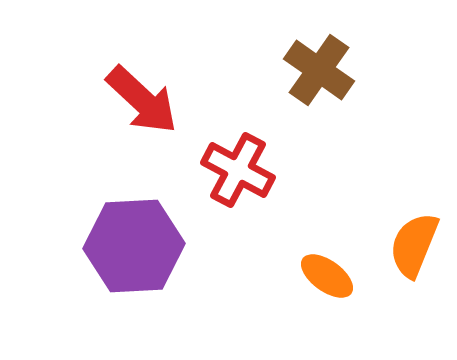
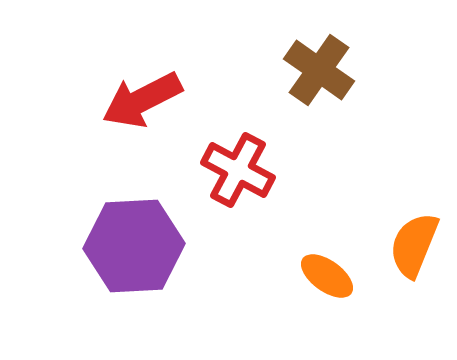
red arrow: rotated 110 degrees clockwise
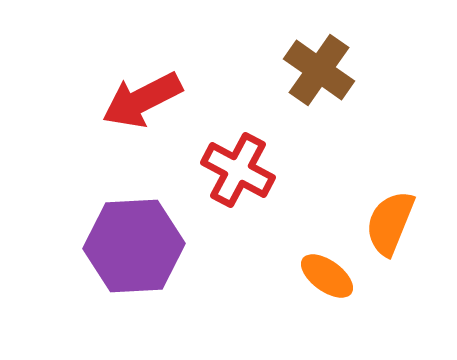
orange semicircle: moved 24 px left, 22 px up
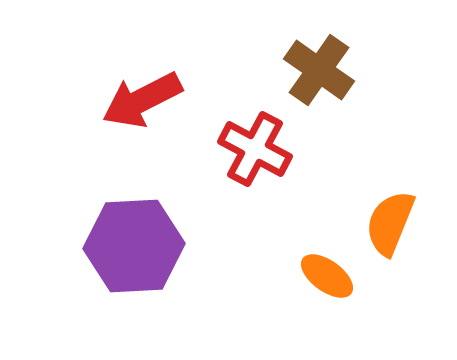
red cross: moved 17 px right, 21 px up
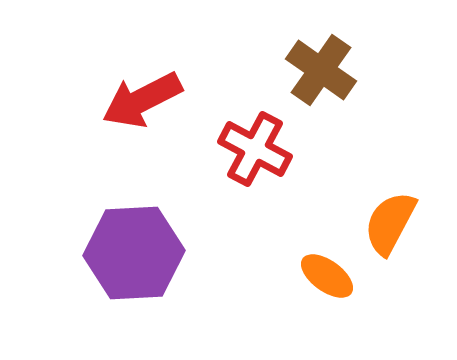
brown cross: moved 2 px right
orange semicircle: rotated 6 degrees clockwise
purple hexagon: moved 7 px down
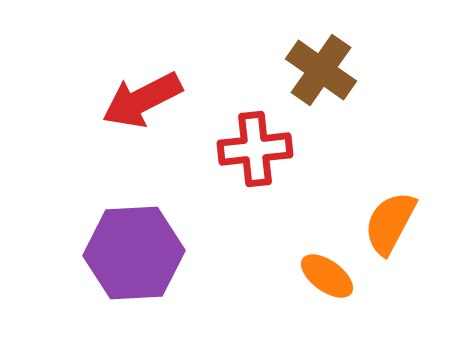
red cross: rotated 34 degrees counterclockwise
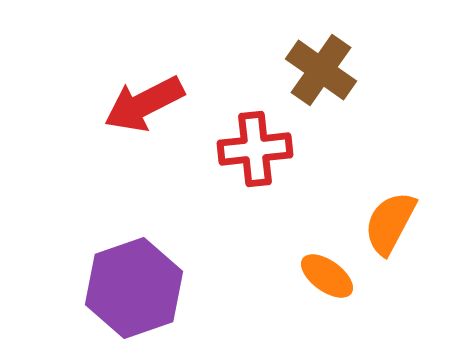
red arrow: moved 2 px right, 4 px down
purple hexagon: moved 35 px down; rotated 16 degrees counterclockwise
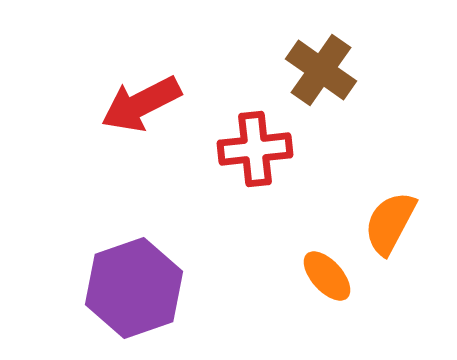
red arrow: moved 3 px left
orange ellipse: rotated 12 degrees clockwise
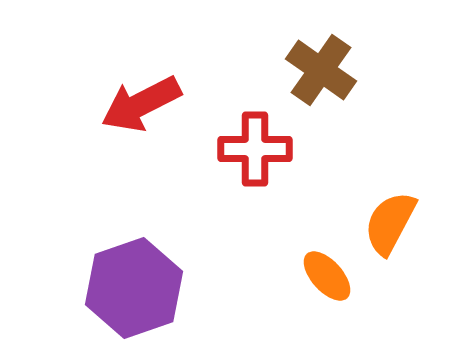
red cross: rotated 6 degrees clockwise
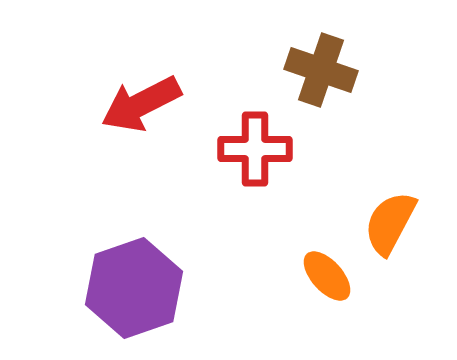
brown cross: rotated 16 degrees counterclockwise
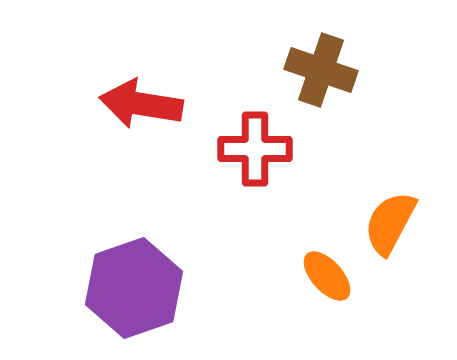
red arrow: rotated 36 degrees clockwise
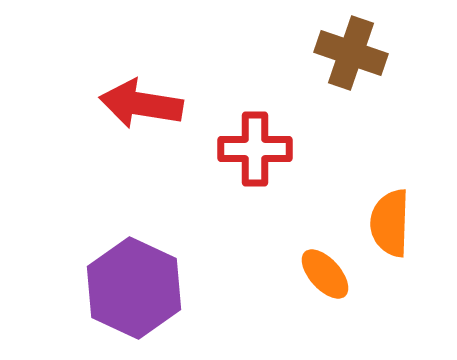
brown cross: moved 30 px right, 17 px up
orange semicircle: rotated 26 degrees counterclockwise
orange ellipse: moved 2 px left, 2 px up
purple hexagon: rotated 16 degrees counterclockwise
